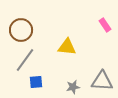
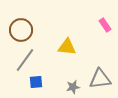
gray triangle: moved 2 px left, 2 px up; rotated 10 degrees counterclockwise
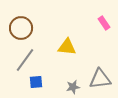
pink rectangle: moved 1 px left, 2 px up
brown circle: moved 2 px up
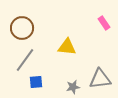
brown circle: moved 1 px right
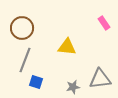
gray line: rotated 15 degrees counterclockwise
blue square: rotated 24 degrees clockwise
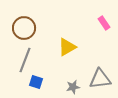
brown circle: moved 2 px right
yellow triangle: rotated 36 degrees counterclockwise
